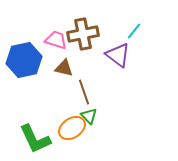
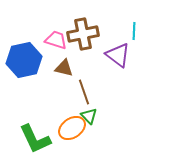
cyan line: rotated 36 degrees counterclockwise
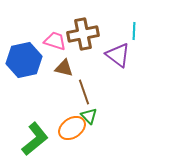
pink trapezoid: moved 1 px left, 1 px down
green L-shape: rotated 104 degrees counterclockwise
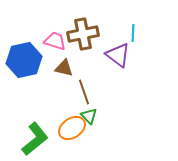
cyan line: moved 1 px left, 2 px down
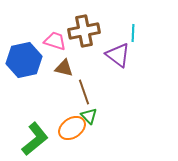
brown cross: moved 1 px right, 3 px up
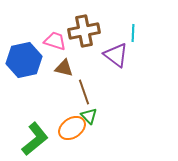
purple triangle: moved 2 px left
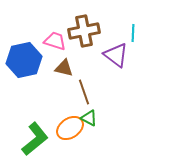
green triangle: moved 2 px down; rotated 18 degrees counterclockwise
orange ellipse: moved 2 px left
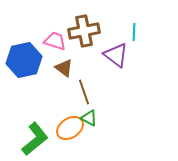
cyan line: moved 1 px right, 1 px up
brown triangle: rotated 24 degrees clockwise
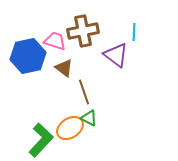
brown cross: moved 1 px left
blue hexagon: moved 4 px right, 4 px up
green L-shape: moved 6 px right, 1 px down; rotated 8 degrees counterclockwise
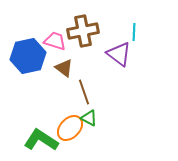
purple triangle: moved 3 px right, 1 px up
orange ellipse: rotated 12 degrees counterclockwise
green L-shape: rotated 100 degrees counterclockwise
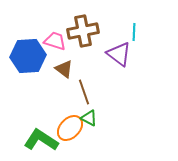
blue hexagon: rotated 8 degrees clockwise
brown triangle: moved 1 px down
